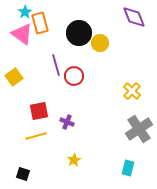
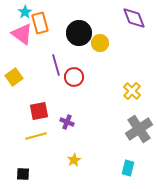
purple diamond: moved 1 px down
red circle: moved 1 px down
black square: rotated 16 degrees counterclockwise
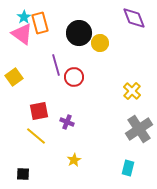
cyan star: moved 1 px left, 5 px down
yellow line: rotated 55 degrees clockwise
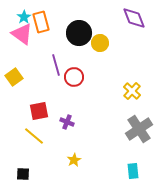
orange rectangle: moved 1 px right, 1 px up
yellow line: moved 2 px left
cyan rectangle: moved 5 px right, 3 px down; rotated 21 degrees counterclockwise
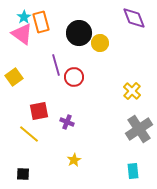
yellow line: moved 5 px left, 2 px up
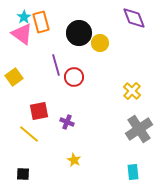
yellow star: rotated 16 degrees counterclockwise
cyan rectangle: moved 1 px down
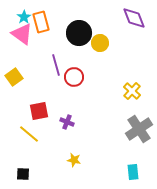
yellow star: rotated 16 degrees counterclockwise
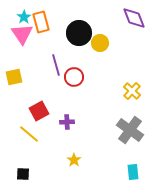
pink triangle: rotated 20 degrees clockwise
yellow square: rotated 24 degrees clockwise
red square: rotated 18 degrees counterclockwise
purple cross: rotated 24 degrees counterclockwise
gray cross: moved 9 px left, 1 px down; rotated 20 degrees counterclockwise
yellow star: rotated 24 degrees clockwise
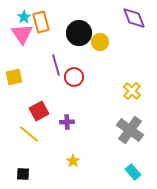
yellow circle: moved 1 px up
yellow star: moved 1 px left, 1 px down
cyan rectangle: rotated 35 degrees counterclockwise
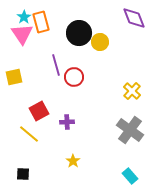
cyan rectangle: moved 3 px left, 4 px down
